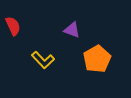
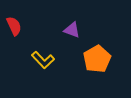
red semicircle: moved 1 px right
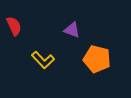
orange pentagon: rotated 28 degrees counterclockwise
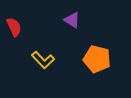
red semicircle: moved 1 px down
purple triangle: moved 10 px up; rotated 12 degrees clockwise
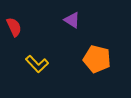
yellow L-shape: moved 6 px left, 4 px down
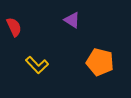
orange pentagon: moved 3 px right, 3 px down
yellow L-shape: moved 1 px down
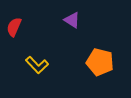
red semicircle: rotated 132 degrees counterclockwise
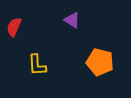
yellow L-shape: rotated 40 degrees clockwise
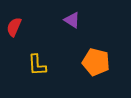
orange pentagon: moved 4 px left
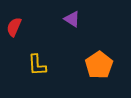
purple triangle: moved 1 px up
orange pentagon: moved 3 px right, 3 px down; rotated 24 degrees clockwise
